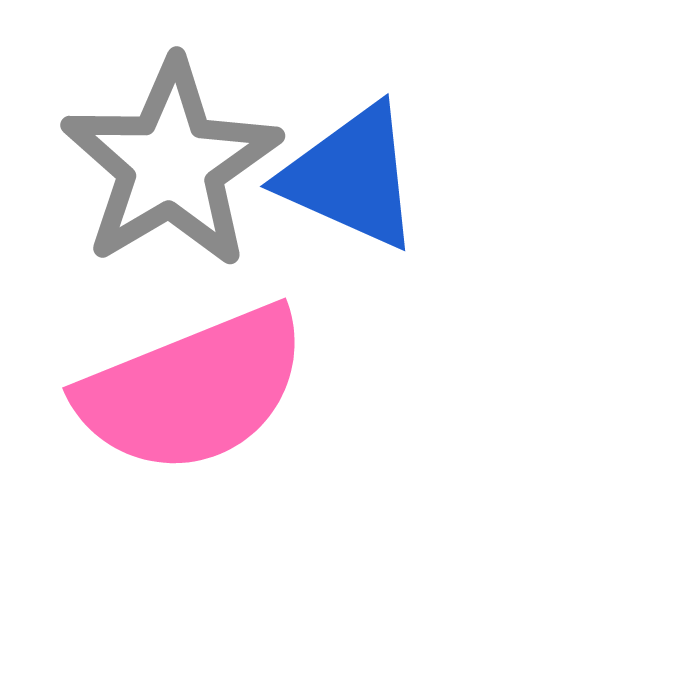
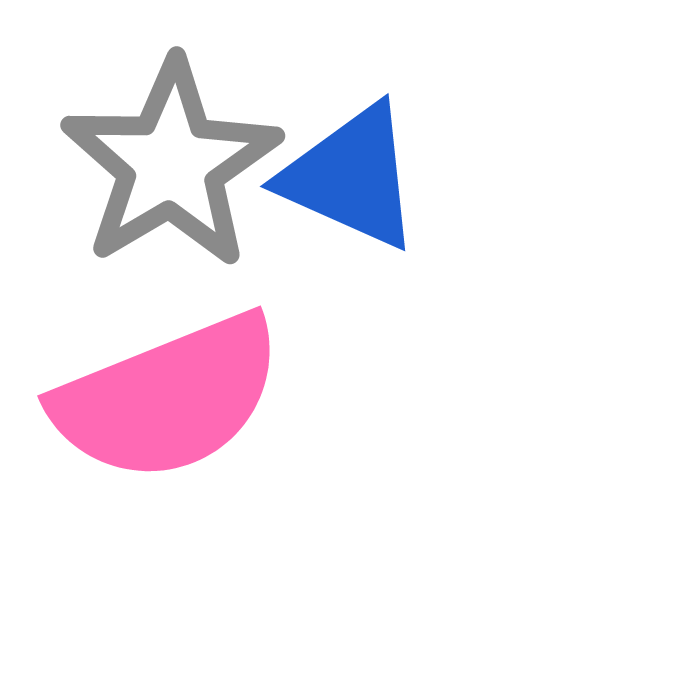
pink semicircle: moved 25 px left, 8 px down
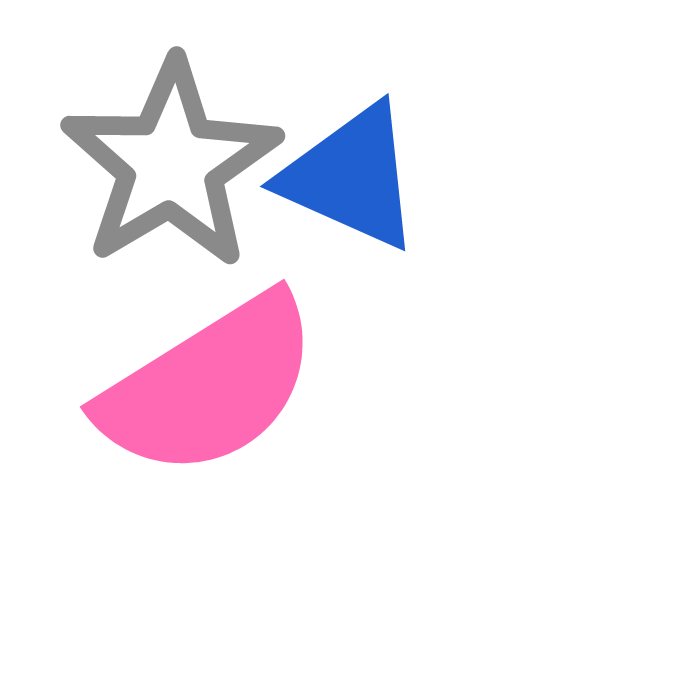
pink semicircle: moved 41 px right, 12 px up; rotated 10 degrees counterclockwise
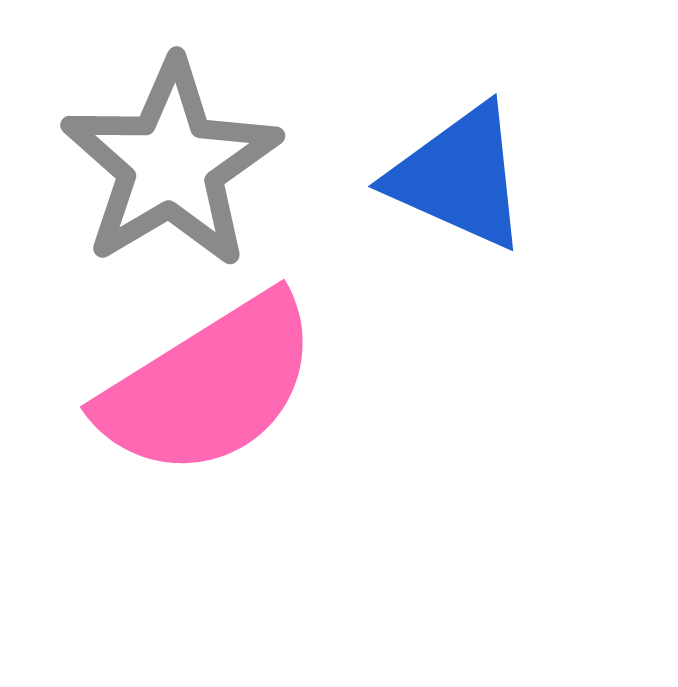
blue triangle: moved 108 px right
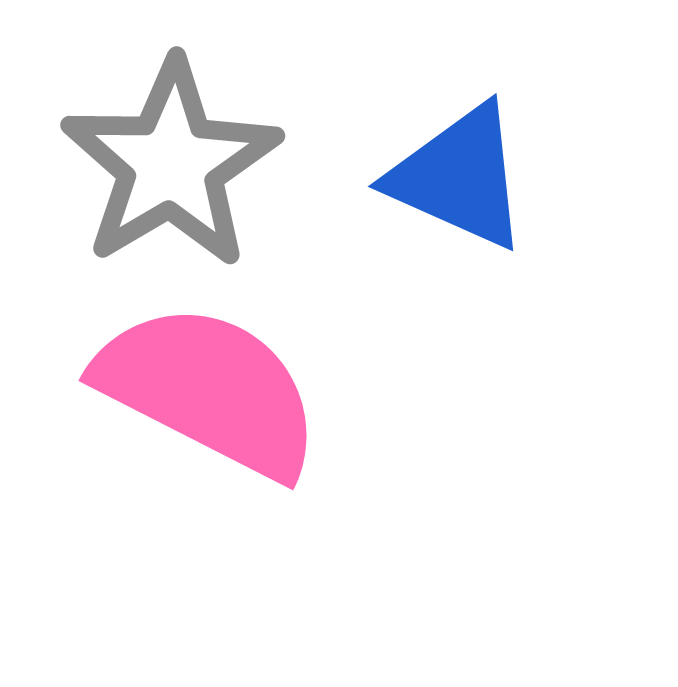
pink semicircle: moved 4 px down; rotated 121 degrees counterclockwise
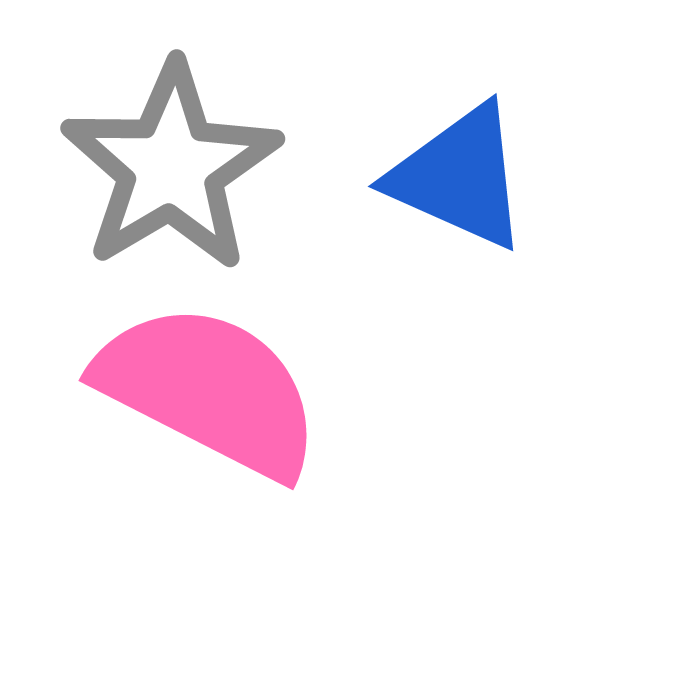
gray star: moved 3 px down
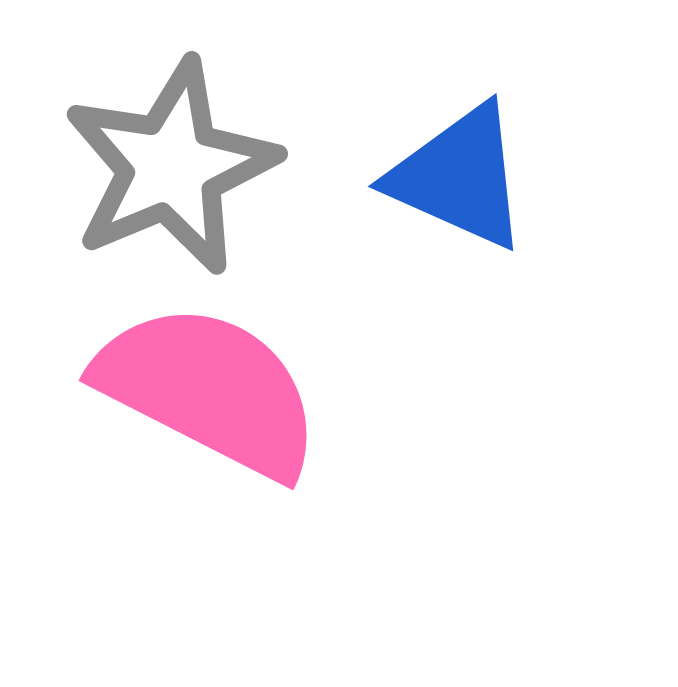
gray star: rotated 8 degrees clockwise
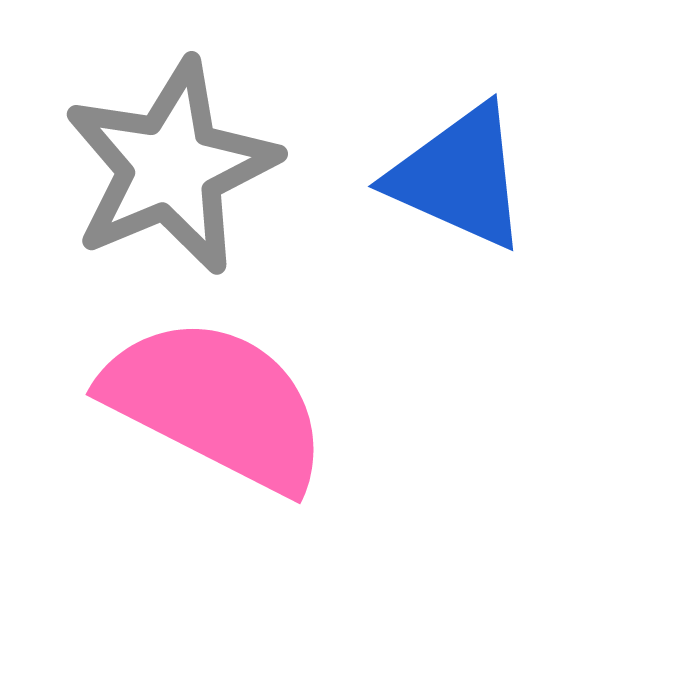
pink semicircle: moved 7 px right, 14 px down
